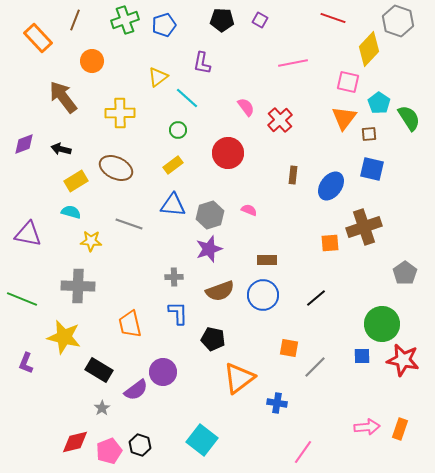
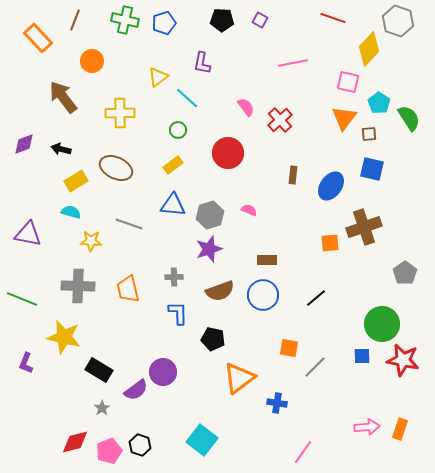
green cross at (125, 20): rotated 32 degrees clockwise
blue pentagon at (164, 25): moved 2 px up
orange trapezoid at (130, 324): moved 2 px left, 35 px up
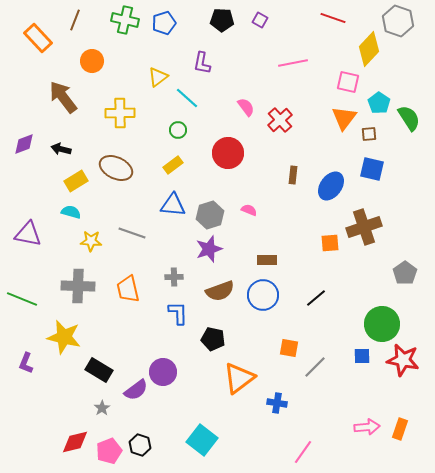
gray line at (129, 224): moved 3 px right, 9 px down
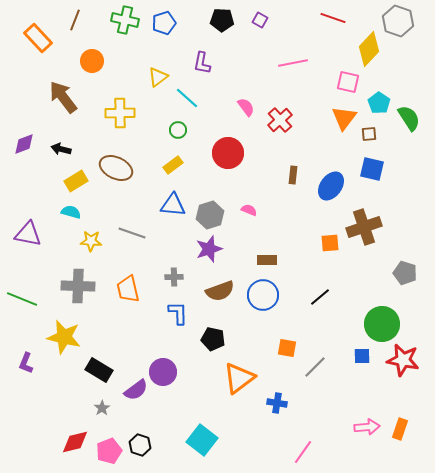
gray pentagon at (405, 273): rotated 20 degrees counterclockwise
black line at (316, 298): moved 4 px right, 1 px up
orange square at (289, 348): moved 2 px left
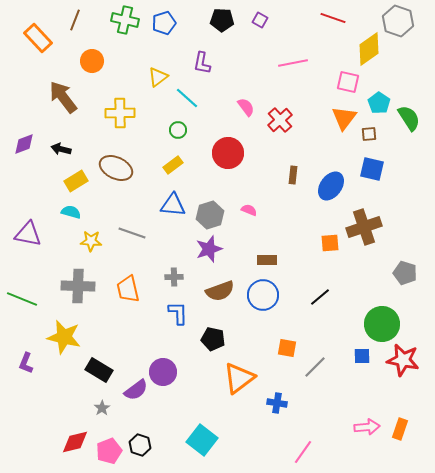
yellow diamond at (369, 49): rotated 12 degrees clockwise
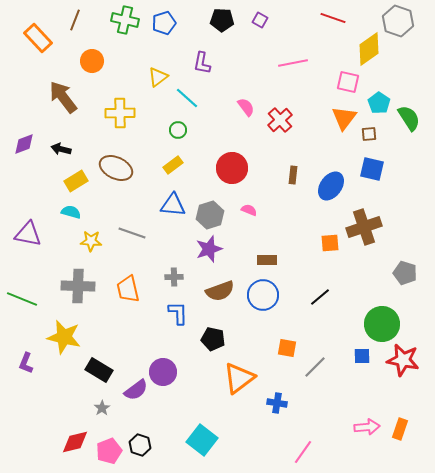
red circle at (228, 153): moved 4 px right, 15 px down
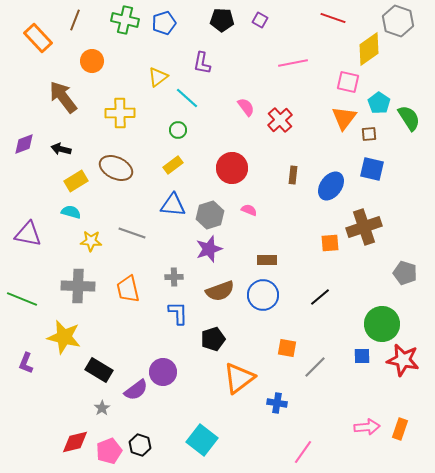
black pentagon at (213, 339): rotated 30 degrees counterclockwise
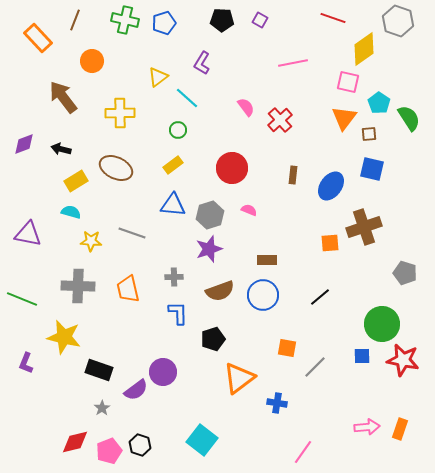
yellow diamond at (369, 49): moved 5 px left
purple L-shape at (202, 63): rotated 20 degrees clockwise
black rectangle at (99, 370): rotated 12 degrees counterclockwise
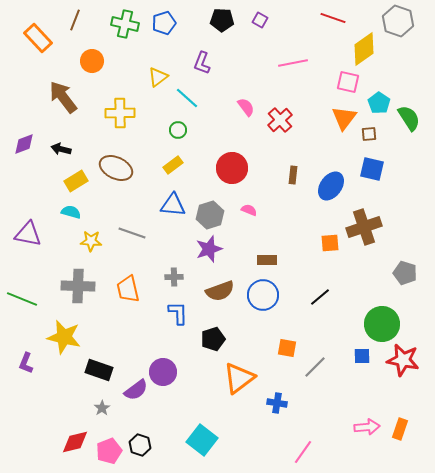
green cross at (125, 20): moved 4 px down
purple L-shape at (202, 63): rotated 10 degrees counterclockwise
